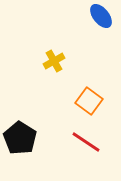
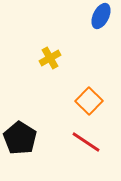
blue ellipse: rotated 65 degrees clockwise
yellow cross: moved 4 px left, 3 px up
orange square: rotated 8 degrees clockwise
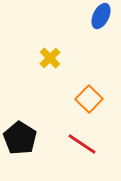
yellow cross: rotated 15 degrees counterclockwise
orange square: moved 2 px up
red line: moved 4 px left, 2 px down
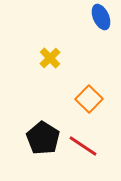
blue ellipse: moved 1 px down; rotated 50 degrees counterclockwise
black pentagon: moved 23 px right
red line: moved 1 px right, 2 px down
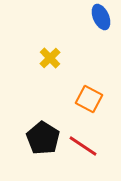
orange square: rotated 16 degrees counterclockwise
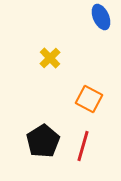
black pentagon: moved 3 px down; rotated 8 degrees clockwise
red line: rotated 72 degrees clockwise
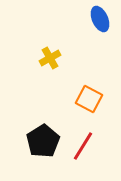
blue ellipse: moved 1 px left, 2 px down
yellow cross: rotated 15 degrees clockwise
red line: rotated 16 degrees clockwise
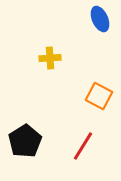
yellow cross: rotated 25 degrees clockwise
orange square: moved 10 px right, 3 px up
black pentagon: moved 18 px left
